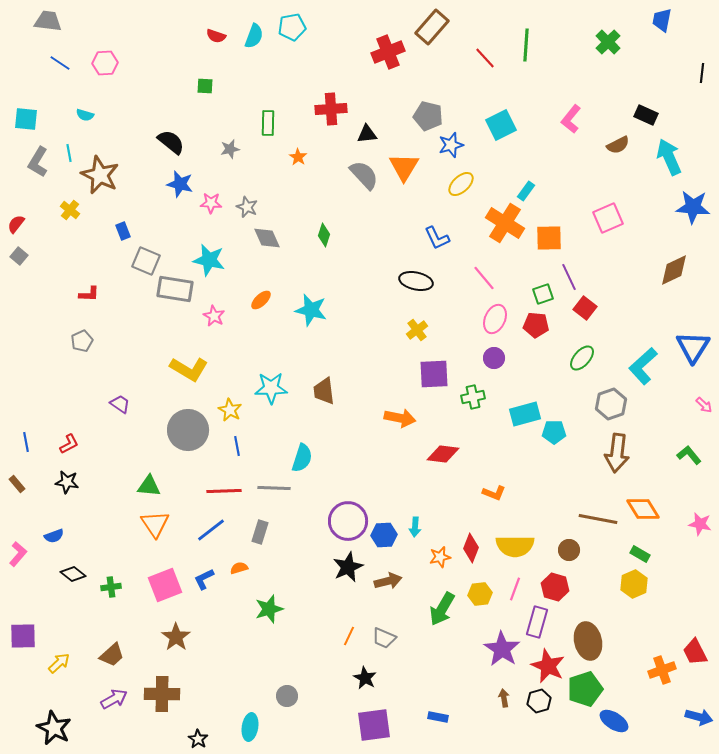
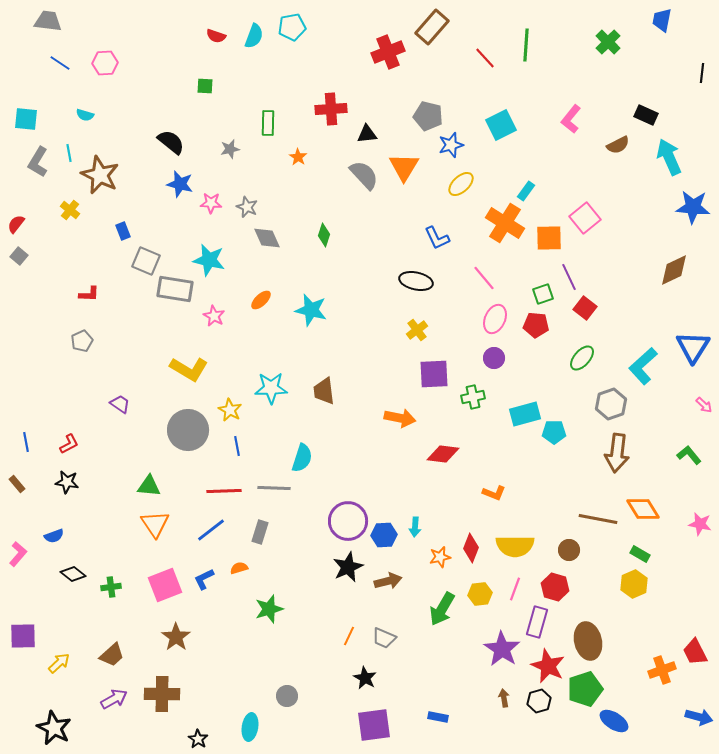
pink square at (608, 218): moved 23 px left; rotated 16 degrees counterclockwise
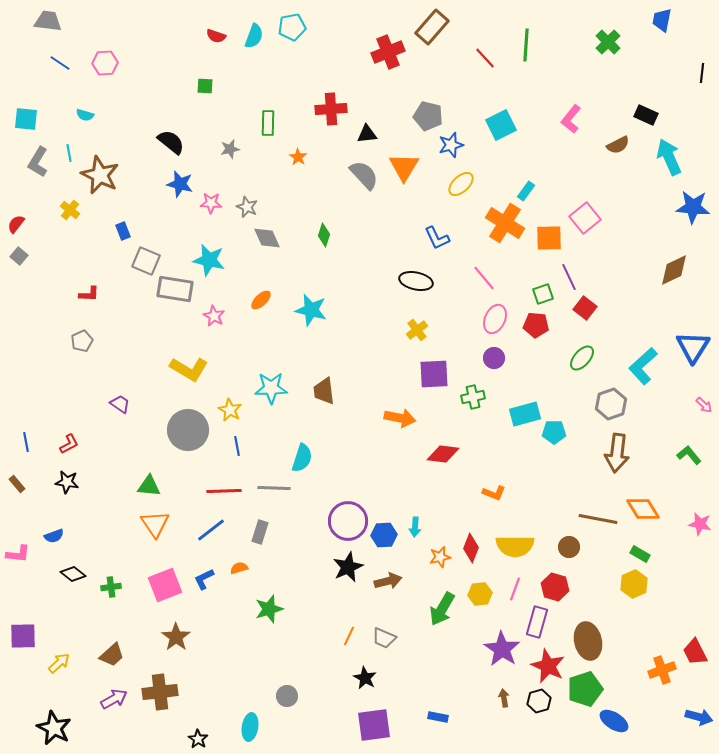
brown circle at (569, 550): moved 3 px up
pink L-shape at (18, 554): rotated 55 degrees clockwise
brown cross at (162, 694): moved 2 px left, 2 px up; rotated 8 degrees counterclockwise
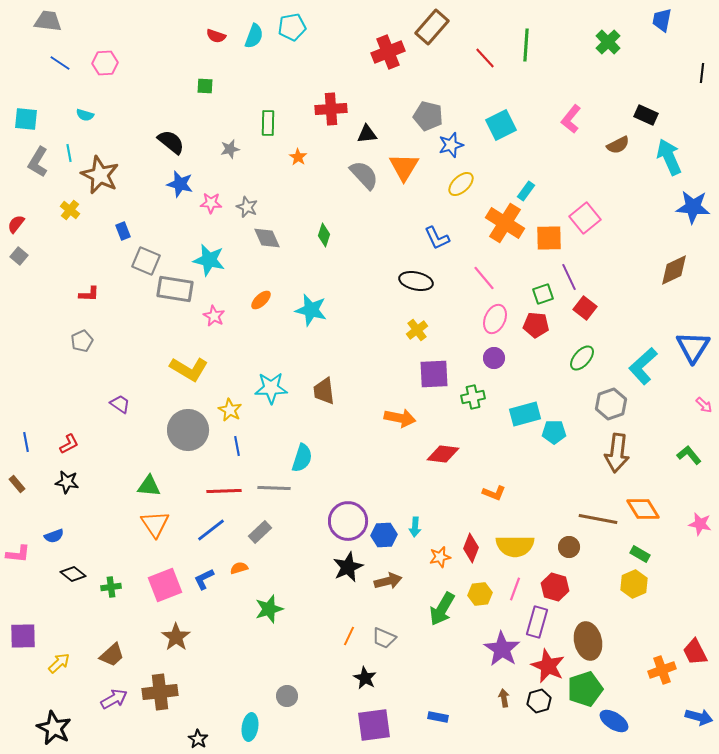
gray rectangle at (260, 532): rotated 30 degrees clockwise
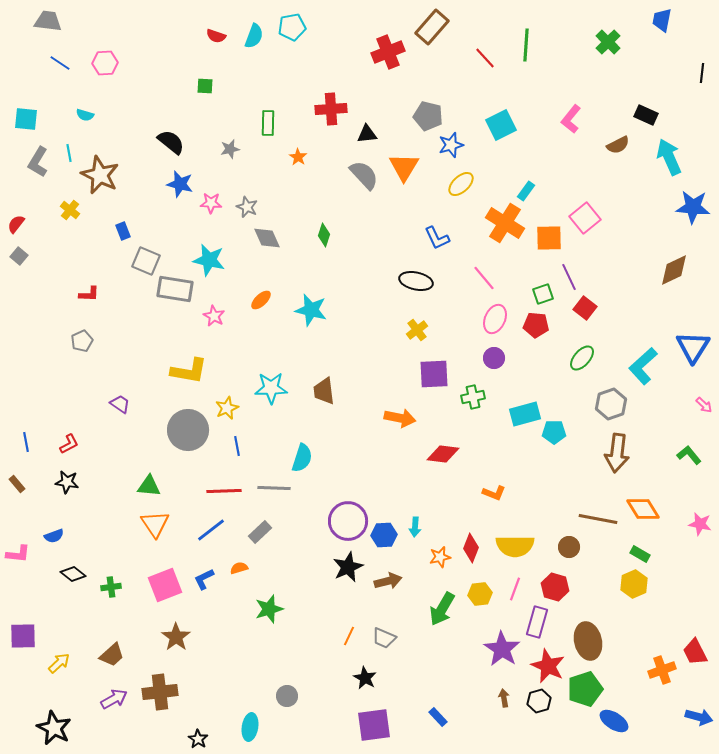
yellow L-shape at (189, 369): moved 2 px down; rotated 21 degrees counterclockwise
yellow star at (230, 410): moved 3 px left, 2 px up; rotated 20 degrees clockwise
blue rectangle at (438, 717): rotated 36 degrees clockwise
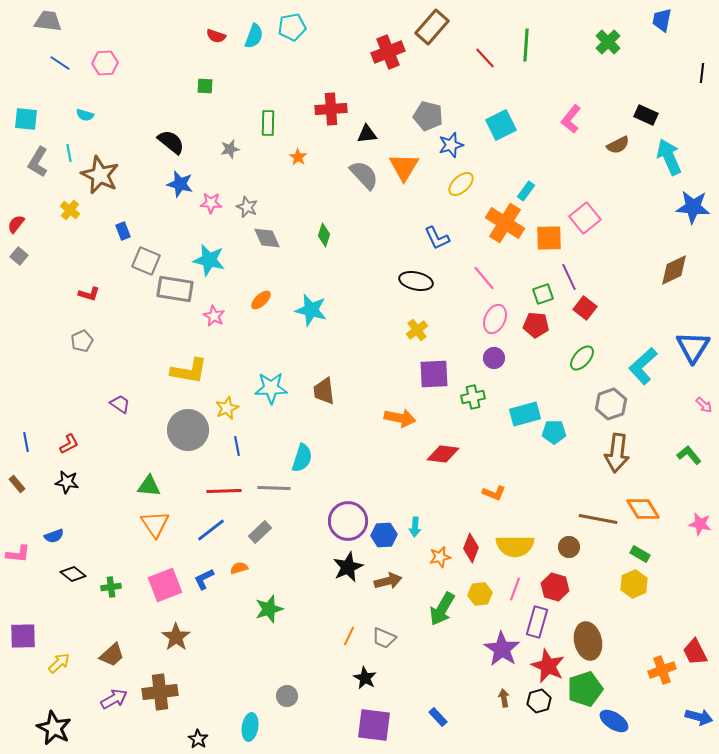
red L-shape at (89, 294): rotated 15 degrees clockwise
purple square at (374, 725): rotated 15 degrees clockwise
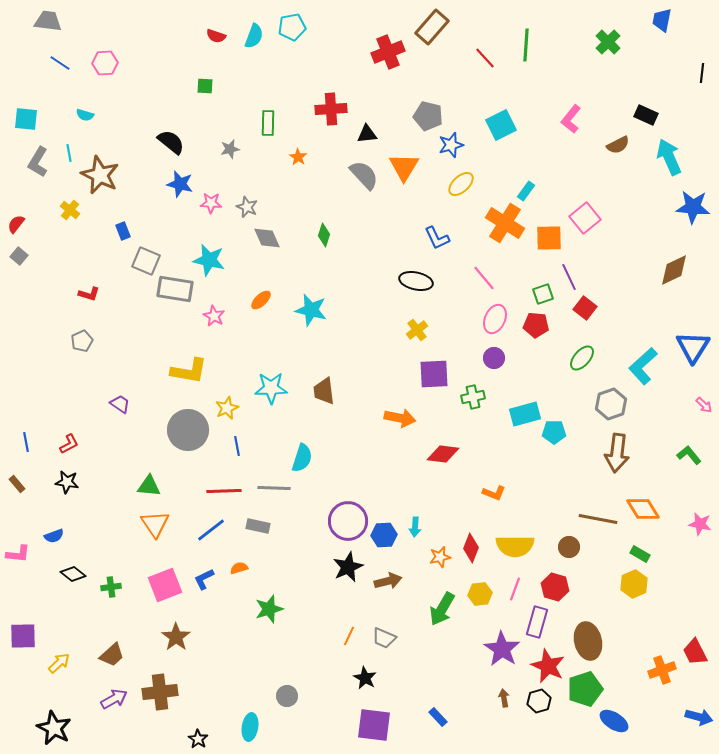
gray rectangle at (260, 532): moved 2 px left, 6 px up; rotated 55 degrees clockwise
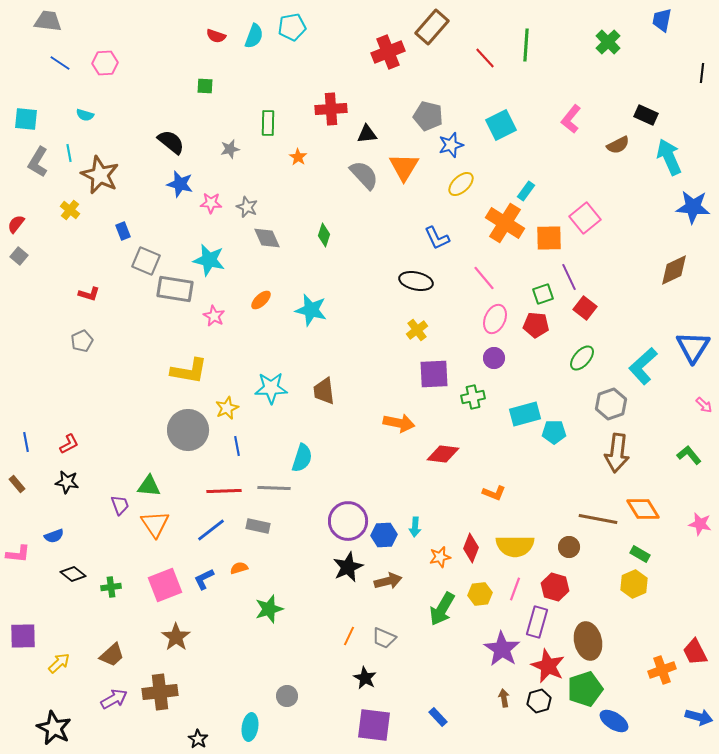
purple trapezoid at (120, 404): moved 101 px down; rotated 35 degrees clockwise
orange arrow at (400, 418): moved 1 px left, 5 px down
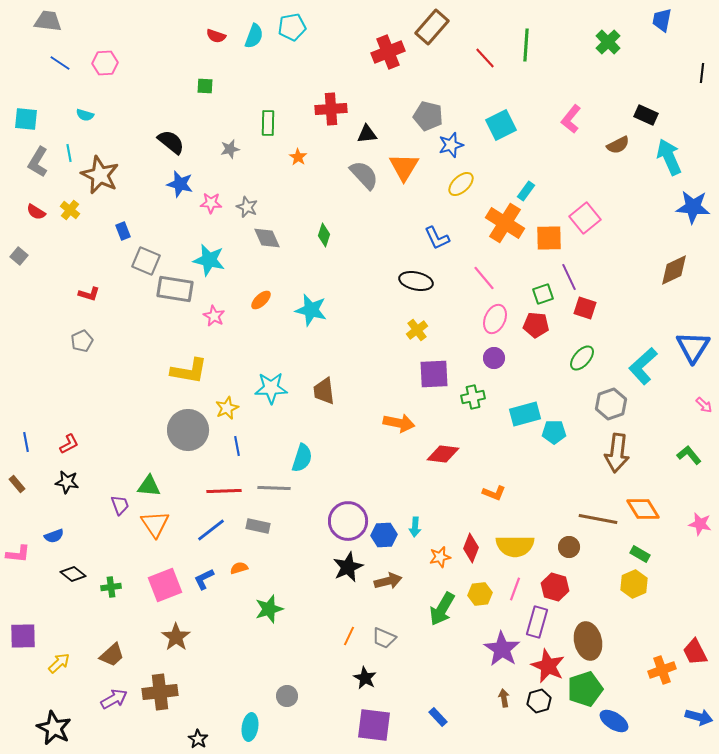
red semicircle at (16, 224): moved 20 px right, 12 px up; rotated 96 degrees counterclockwise
red square at (585, 308): rotated 20 degrees counterclockwise
